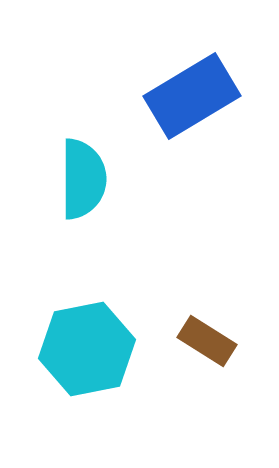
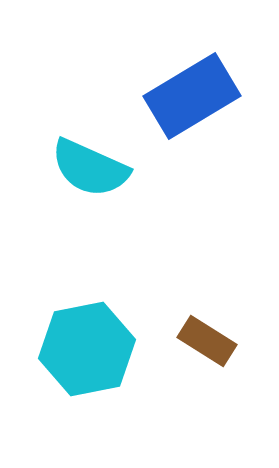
cyan semicircle: moved 7 px right, 11 px up; rotated 114 degrees clockwise
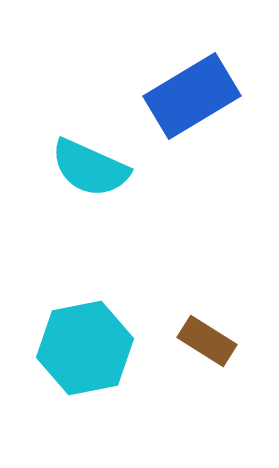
cyan hexagon: moved 2 px left, 1 px up
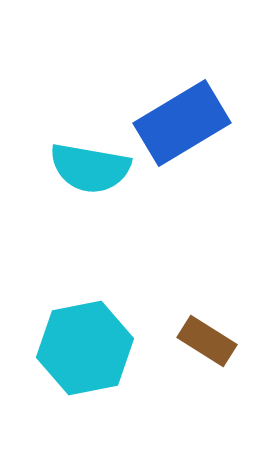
blue rectangle: moved 10 px left, 27 px down
cyan semicircle: rotated 14 degrees counterclockwise
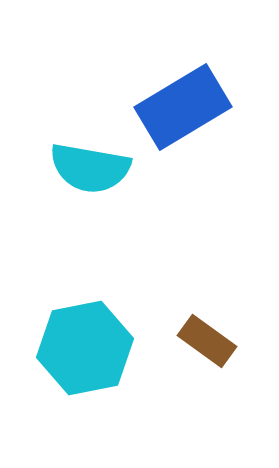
blue rectangle: moved 1 px right, 16 px up
brown rectangle: rotated 4 degrees clockwise
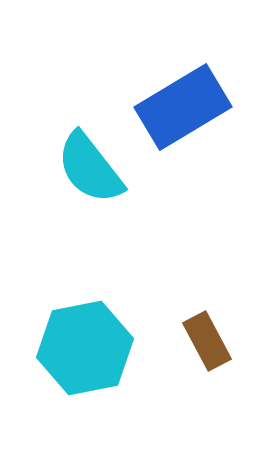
cyan semicircle: rotated 42 degrees clockwise
brown rectangle: rotated 26 degrees clockwise
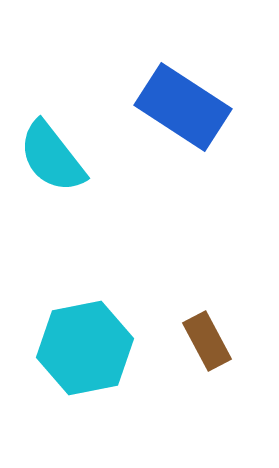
blue rectangle: rotated 64 degrees clockwise
cyan semicircle: moved 38 px left, 11 px up
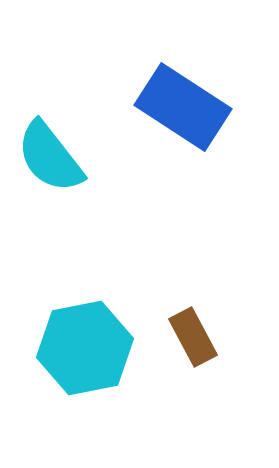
cyan semicircle: moved 2 px left
brown rectangle: moved 14 px left, 4 px up
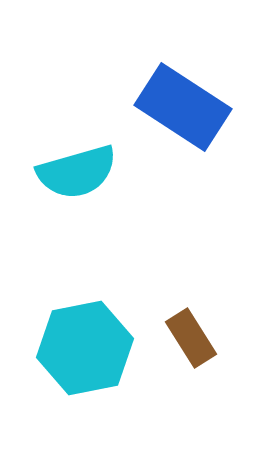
cyan semicircle: moved 27 px right, 15 px down; rotated 68 degrees counterclockwise
brown rectangle: moved 2 px left, 1 px down; rotated 4 degrees counterclockwise
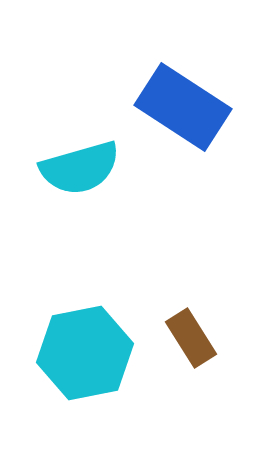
cyan semicircle: moved 3 px right, 4 px up
cyan hexagon: moved 5 px down
